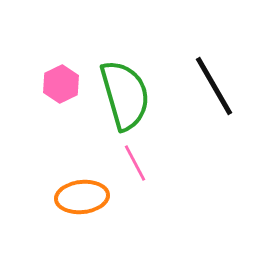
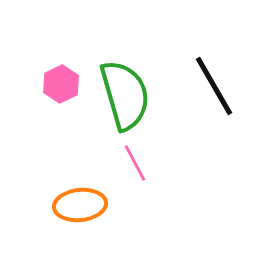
orange ellipse: moved 2 px left, 8 px down
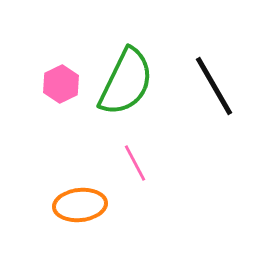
green semicircle: moved 1 px right, 13 px up; rotated 42 degrees clockwise
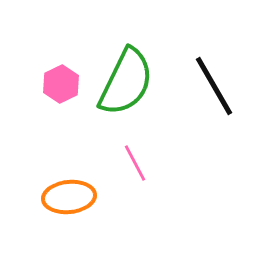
orange ellipse: moved 11 px left, 8 px up
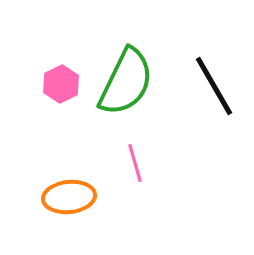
pink line: rotated 12 degrees clockwise
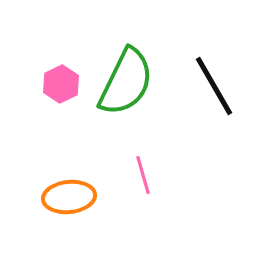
pink line: moved 8 px right, 12 px down
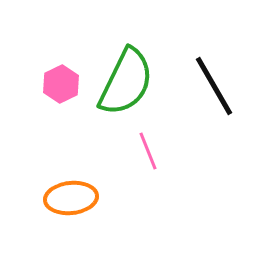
pink line: moved 5 px right, 24 px up; rotated 6 degrees counterclockwise
orange ellipse: moved 2 px right, 1 px down
